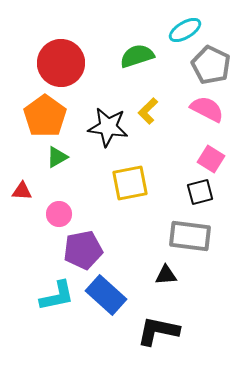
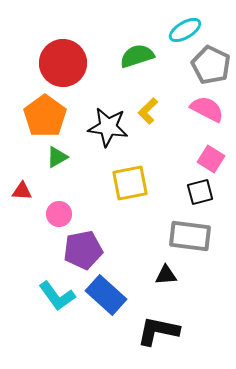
red circle: moved 2 px right
cyan L-shape: rotated 66 degrees clockwise
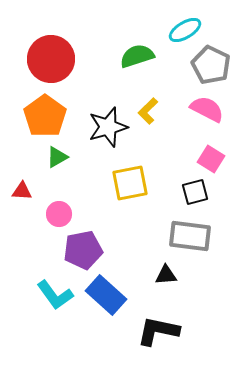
red circle: moved 12 px left, 4 px up
black star: rotated 24 degrees counterclockwise
black square: moved 5 px left
cyan L-shape: moved 2 px left, 1 px up
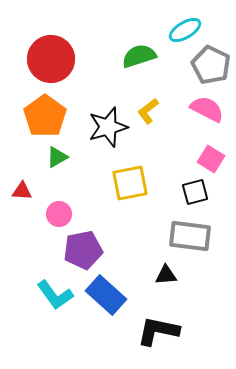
green semicircle: moved 2 px right
yellow L-shape: rotated 8 degrees clockwise
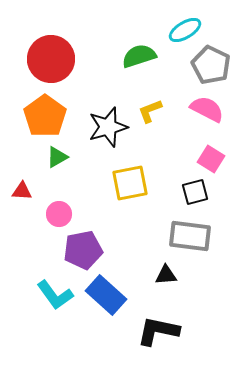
yellow L-shape: moved 2 px right; rotated 16 degrees clockwise
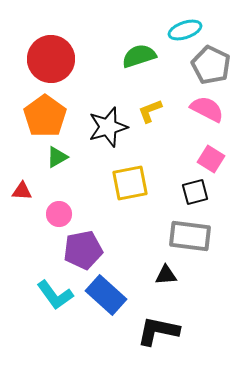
cyan ellipse: rotated 12 degrees clockwise
